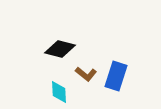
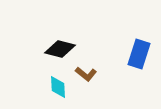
blue rectangle: moved 23 px right, 22 px up
cyan diamond: moved 1 px left, 5 px up
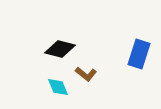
cyan diamond: rotated 20 degrees counterclockwise
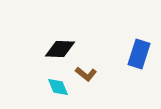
black diamond: rotated 12 degrees counterclockwise
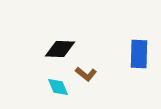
blue rectangle: rotated 16 degrees counterclockwise
